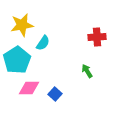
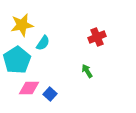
red cross: rotated 18 degrees counterclockwise
blue square: moved 5 px left
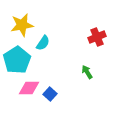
green arrow: moved 1 px down
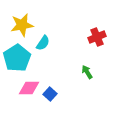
cyan pentagon: moved 2 px up
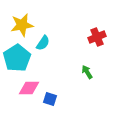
blue square: moved 5 px down; rotated 24 degrees counterclockwise
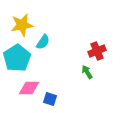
red cross: moved 14 px down
cyan semicircle: moved 1 px up
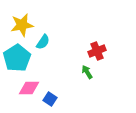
blue square: rotated 16 degrees clockwise
